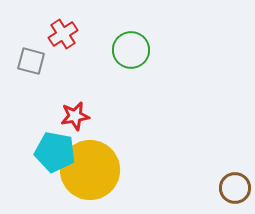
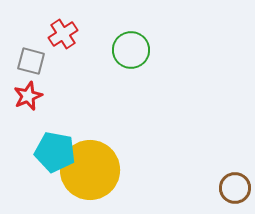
red star: moved 47 px left, 20 px up; rotated 12 degrees counterclockwise
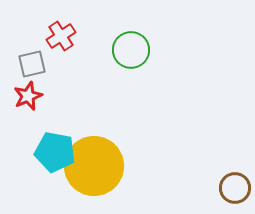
red cross: moved 2 px left, 2 px down
gray square: moved 1 px right, 3 px down; rotated 28 degrees counterclockwise
yellow circle: moved 4 px right, 4 px up
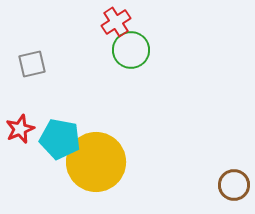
red cross: moved 55 px right, 14 px up
red star: moved 8 px left, 33 px down
cyan pentagon: moved 5 px right, 13 px up
yellow circle: moved 2 px right, 4 px up
brown circle: moved 1 px left, 3 px up
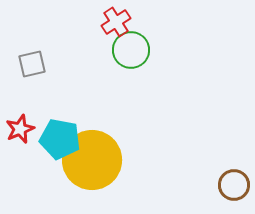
yellow circle: moved 4 px left, 2 px up
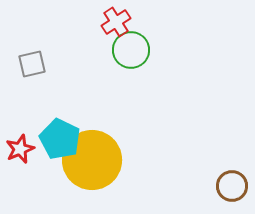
red star: moved 20 px down
cyan pentagon: rotated 15 degrees clockwise
brown circle: moved 2 px left, 1 px down
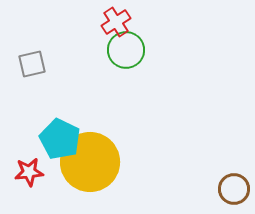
green circle: moved 5 px left
red star: moved 9 px right, 23 px down; rotated 16 degrees clockwise
yellow circle: moved 2 px left, 2 px down
brown circle: moved 2 px right, 3 px down
